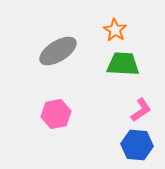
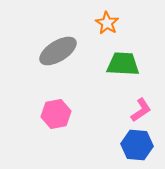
orange star: moved 8 px left, 7 px up
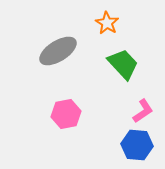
green trapezoid: rotated 44 degrees clockwise
pink L-shape: moved 2 px right, 1 px down
pink hexagon: moved 10 px right
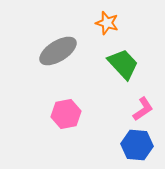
orange star: rotated 15 degrees counterclockwise
pink L-shape: moved 2 px up
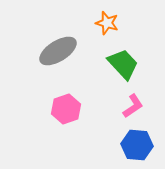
pink L-shape: moved 10 px left, 3 px up
pink hexagon: moved 5 px up; rotated 8 degrees counterclockwise
